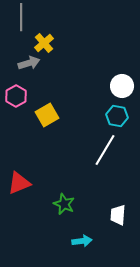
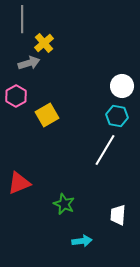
gray line: moved 1 px right, 2 px down
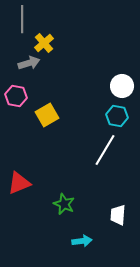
pink hexagon: rotated 20 degrees counterclockwise
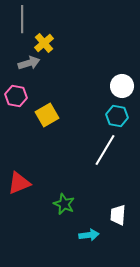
cyan arrow: moved 7 px right, 6 px up
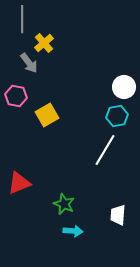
gray arrow: rotated 70 degrees clockwise
white circle: moved 2 px right, 1 px down
cyan hexagon: rotated 20 degrees counterclockwise
cyan arrow: moved 16 px left, 4 px up; rotated 12 degrees clockwise
